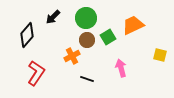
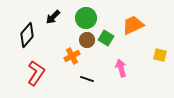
green square: moved 2 px left, 1 px down; rotated 28 degrees counterclockwise
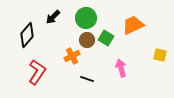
red L-shape: moved 1 px right, 1 px up
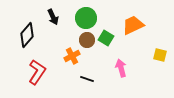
black arrow: rotated 70 degrees counterclockwise
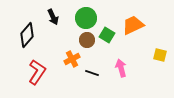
green square: moved 1 px right, 3 px up
orange cross: moved 3 px down
black line: moved 5 px right, 6 px up
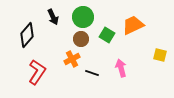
green circle: moved 3 px left, 1 px up
brown circle: moved 6 px left, 1 px up
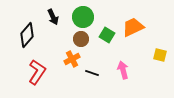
orange trapezoid: moved 2 px down
pink arrow: moved 2 px right, 2 px down
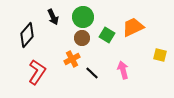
brown circle: moved 1 px right, 1 px up
black line: rotated 24 degrees clockwise
